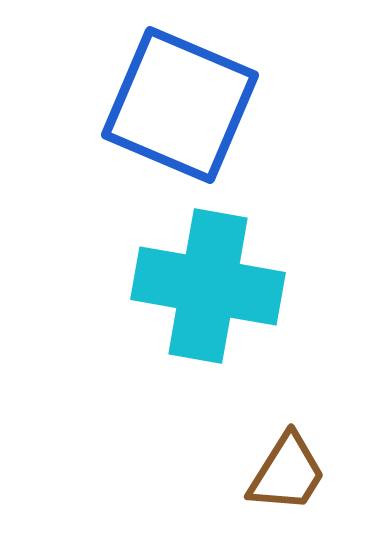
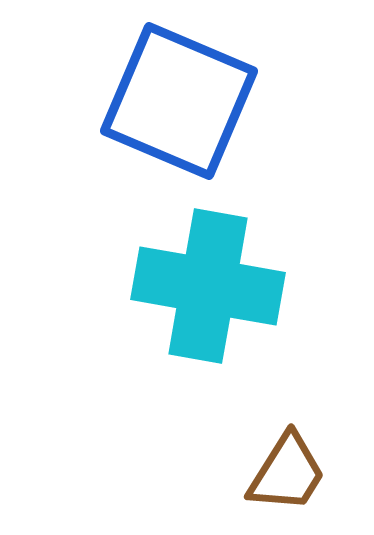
blue square: moved 1 px left, 4 px up
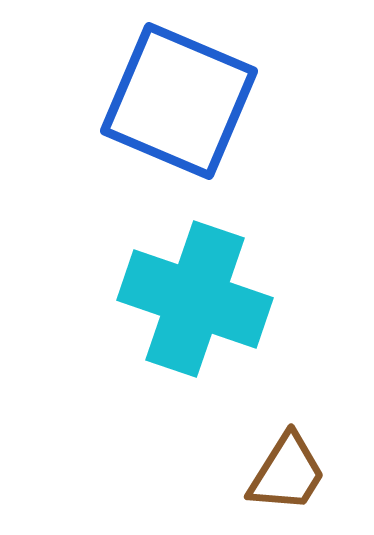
cyan cross: moved 13 px left, 13 px down; rotated 9 degrees clockwise
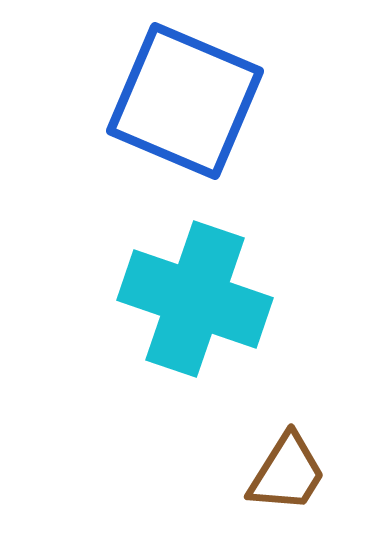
blue square: moved 6 px right
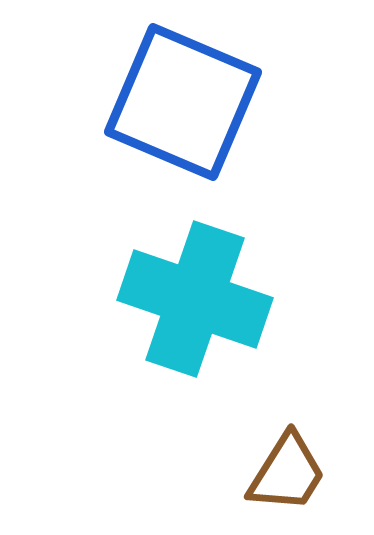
blue square: moved 2 px left, 1 px down
